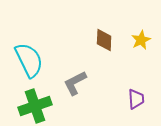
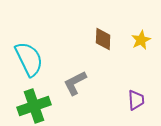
brown diamond: moved 1 px left, 1 px up
cyan semicircle: moved 1 px up
purple trapezoid: moved 1 px down
green cross: moved 1 px left
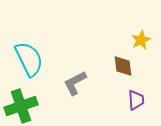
brown diamond: moved 20 px right, 27 px down; rotated 10 degrees counterclockwise
green cross: moved 13 px left
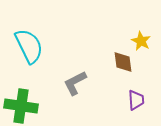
yellow star: moved 1 px down; rotated 18 degrees counterclockwise
cyan semicircle: moved 13 px up
brown diamond: moved 4 px up
green cross: rotated 28 degrees clockwise
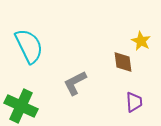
purple trapezoid: moved 2 px left, 2 px down
green cross: rotated 16 degrees clockwise
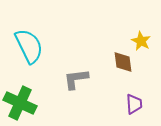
gray L-shape: moved 1 px right, 4 px up; rotated 20 degrees clockwise
purple trapezoid: moved 2 px down
green cross: moved 1 px left, 3 px up
